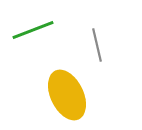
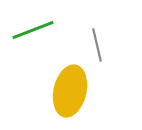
yellow ellipse: moved 3 px right, 4 px up; rotated 39 degrees clockwise
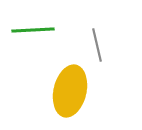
green line: rotated 18 degrees clockwise
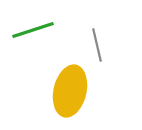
green line: rotated 15 degrees counterclockwise
